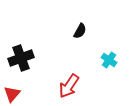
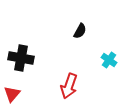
black cross: rotated 30 degrees clockwise
red arrow: rotated 15 degrees counterclockwise
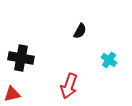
red triangle: rotated 36 degrees clockwise
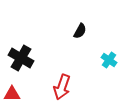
black cross: rotated 20 degrees clockwise
red arrow: moved 7 px left, 1 px down
red triangle: rotated 12 degrees clockwise
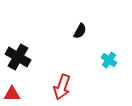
black cross: moved 3 px left, 1 px up
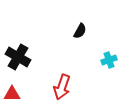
cyan cross: rotated 35 degrees clockwise
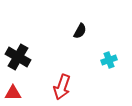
red triangle: moved 1 px right, 1 px up
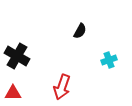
black cross: moved 1 px left, 1 px up
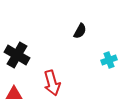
black cross: moved 1 px up
red arrow: moved 10 px left, 4 px up; rotated 35 degrees counterclockwise
red triangle: moved 1 px right, 1 px down
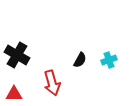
black semicircle: moved 29 px down
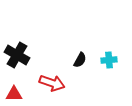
cyan cross: rotated 14 degrees clockwise
red arrow: rotated 55 degrees counterclockwise
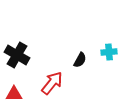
cyan cross: moved 8 px up
red arrow: rotated 70 degrees counterclockwise
